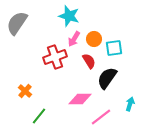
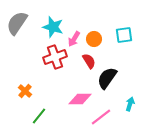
cyan star: moved 16 px left, 11 px down
cyan square: moved 10 px right, 13 px up
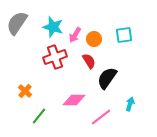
pink arrow: moved 1 px right, 4 px up
pink diamond: moved 6 px left, 1 px down
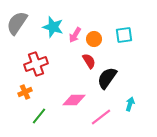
red cross: moved 19 px left, 7 px down
orange cross: moved 1 px down; rotated 24 degrees clockwise
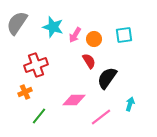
red cross: moved 1 px down
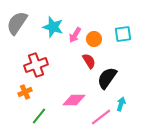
cyan square: moved 1 px left, 1 px up
cyan arrow: moved 9 px left
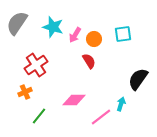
red cross: rotated 15 degrees counterclockwise
black semicircle: moved 31 px right, 1 px down
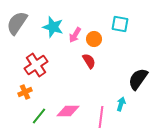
cyan square: moved 3 px left, 10 px up; rotated 18 degrees clockwise
pink diamond: moved 6 px left, 11 px down
pink line: rotated 45 degrees counterclockwise
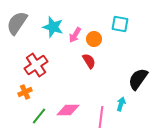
pink diamond: moved 1 px up
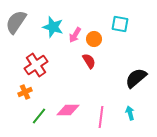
gray semicircle: moved 1 px left, 1 px up
black semicircle: moved 2 px left, 1 px up; rotated 15 degrees clockwise
cyan arrow: moved 9 px right, 9 px down; rotated 32 degrees counterclockwise
